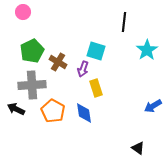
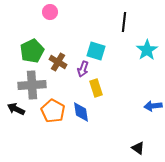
pink circle: moved 27 px right
blue arrow: rotated 24 degrees clockwise
blue diamond: moved 3 px left, 1 px up
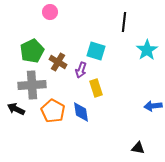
purple arrow: moved 2 px left, 1 px down
black triangle: rotated 24 degrees counterclockwise
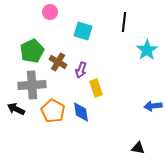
cyan square: moved 13 px left, 20 px up
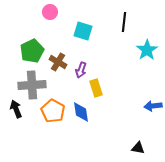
black arrow: rotated 42 degrees clockwise
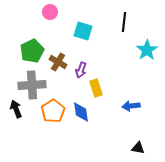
blue arrow: moved 22 px left
orange pentagon: rotated 10 degrees clockwise
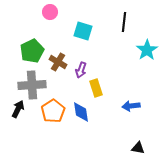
black arrow: moved 2 px right; rotated 48 degrees clockwise
